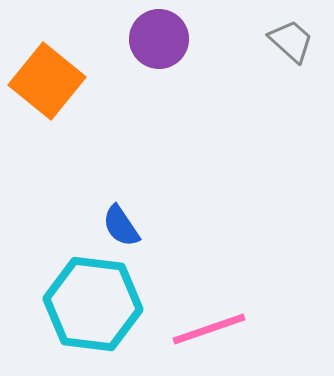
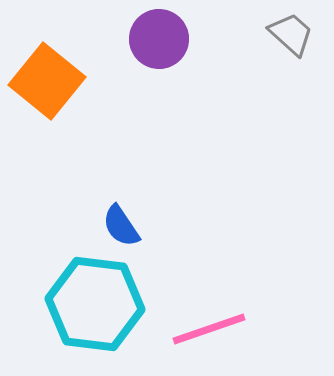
gray trapezoid: moved 7 px up
cyan hexagon: moved 2 px right
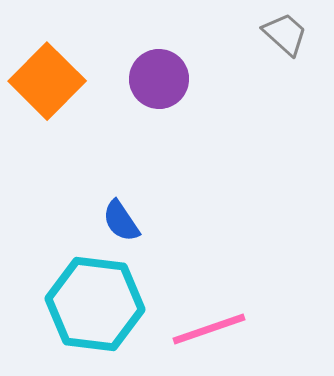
gray trapezoid: moved 6 px left
purple circle: moved 40 px down
orange square: rotated 6 degrees clockwise
blue semicircle: moved 5 px up
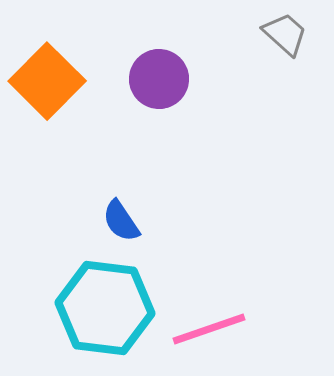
cyan hexagon: moved 10 px right, 4 px down
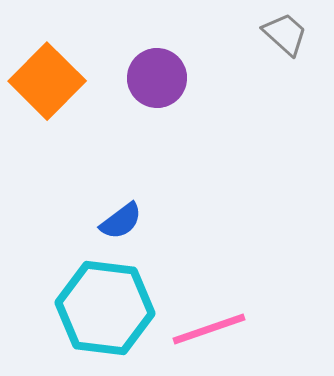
purple circle: moved 2 px left, 1 px up
blue semicircle: rotated 93 degrees counterclockwise
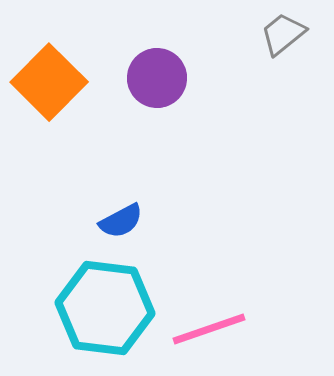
gray trapezoid: moved 2 px left; rotated 81 degrees counterclockwise
orange square: moved 2 px right, 1 px down
blue semicircle: rotated 9 degrees clockwise
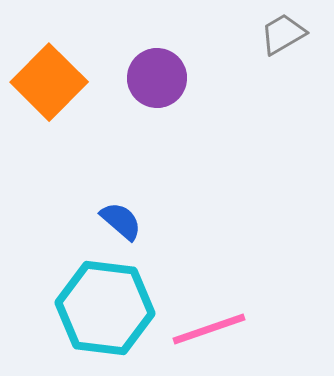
gray trapezoid: rotated 9 degrees clockwise
blue semicircle: rotated 111 degrees counterclockwise
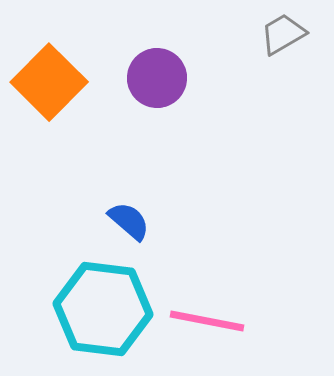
blue semicircle: moved 8 px right
cyan hexagon: moved 2 px left, 1 px down
pink line: moved 2 px left, 8 px up; rotated 30 degrees clockwise
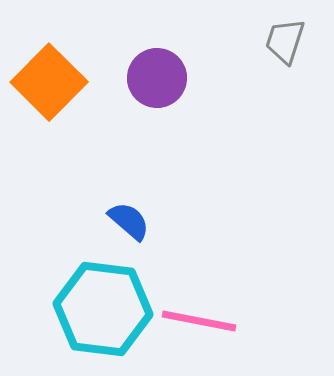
gray trapezoid: moved 2 px right, 7 px down; rotated 42 degrees counterclockwise
pink line: moved 8 px left
